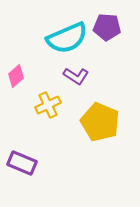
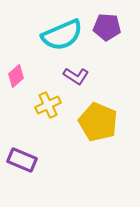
cyan semicircle: moved 5 px left, 3 px up
yellow pentagon: moved 2 px left
purple rectangle: moved 3 px up
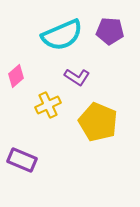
purple pentagon: moved 3 px right, 4 px down
purple L-shape: moved 1 px right, 1 px down
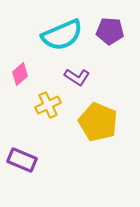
pink diamond: moved 4 px right, 2 px up
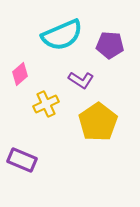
purple pentagon: moved 14 px down
purple L-shape: moved 4 px right, 3 px down
yellow cross: moved 2 px left, 1 px up
yellow pentagon: rotated 15 degrees clockwise
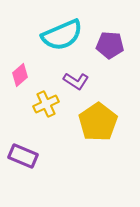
pink diamond: moved 1 px down
purple L-shape: moved 5 px left, 1 px down
purple rectangle: moved 1 px right, 4 px up
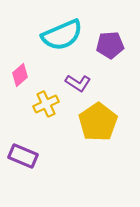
purple pentagon: rotated 8 degrees counterclockwise
purple L-shape: moved 2 px right, 2 px down
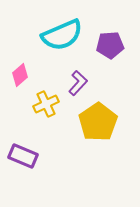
purple L-shape: rotated 80 degrees counterclockwise
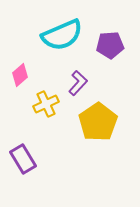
purple rectangle: moved 3 px down; rotated 36 degrees clockwise
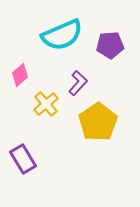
yellow cross: rotated 15 degrees counterclockwise
